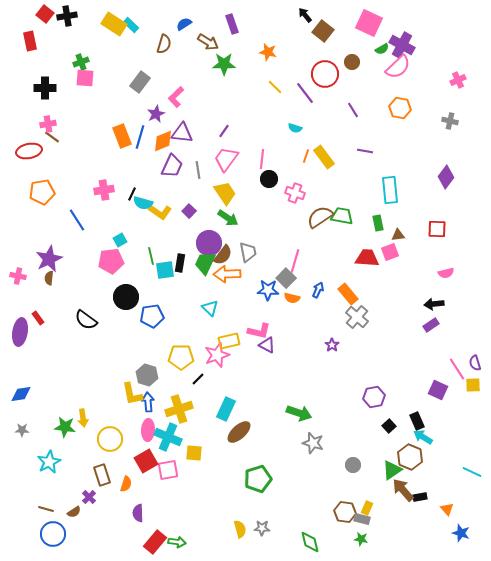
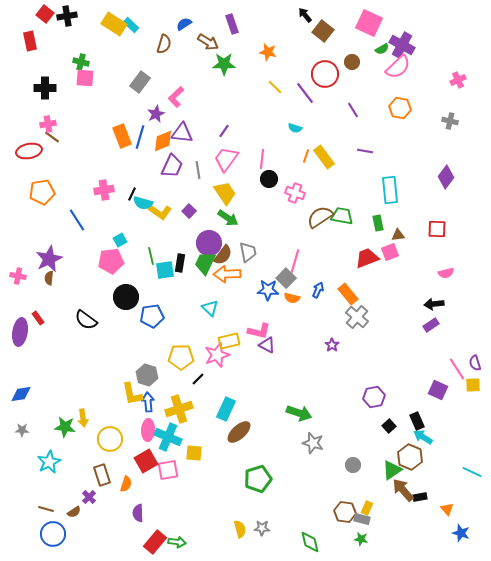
green cross at (81, 62): rotated 35 degrees clockwise
red trapezoid at (367, 258): rotated 25 degrees counterclockwise
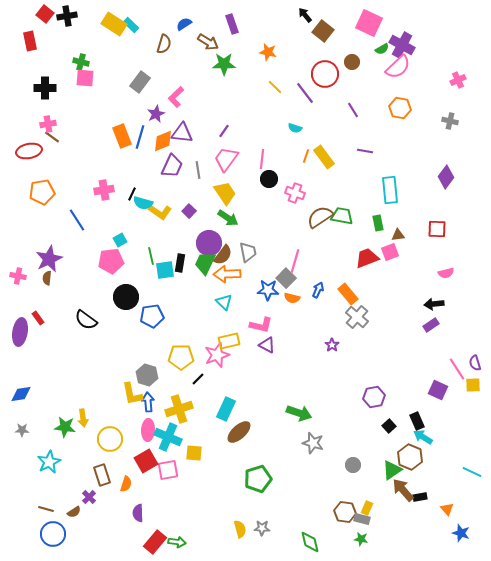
brown semicircle at (49, 278): moved 2 px left
cyan triangle at (210, 308): moved 14 px right, 6 px up
pink L-shape at (259, 331): moved 2 px right, 6 px up
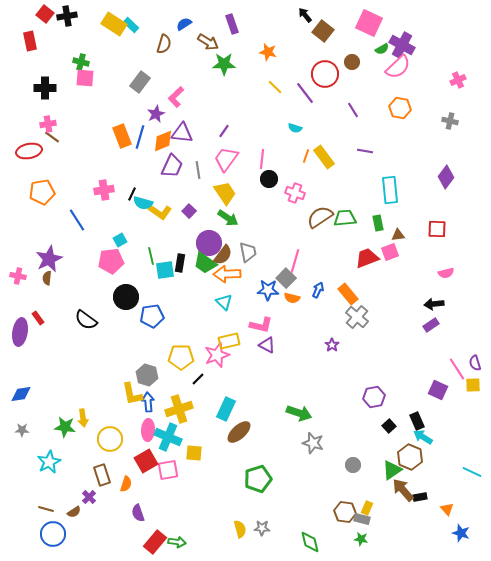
green trapezoid at (342, 216): moved 3 px right, 2 px down; rotated 15 degrees counterclockwise
green trapezoid at (205, 263): rotated 80 degrees counterclockwise
purple semicircle at (138, 513): rotated 18 degrees counterclockwise
